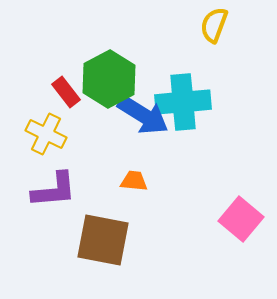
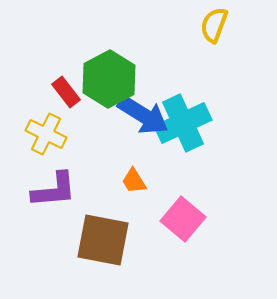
cyan cross: moved 21 px down; rotated 20 degrees counterclockwise
orange trapezoid: rotated 128 degrees counterclockwise
pink square: moved 58 px left
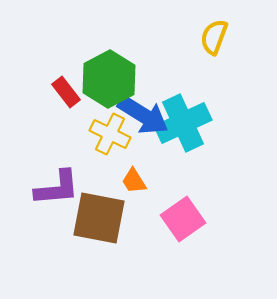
yellow semicircle: moved 12 px down
yellow cross: moved 64 px right
purple L-shape: moved 3 px right, 2 px up
pink square: rotated 15 degrees clockwise
brown square: moved 4 px left, 22 px up
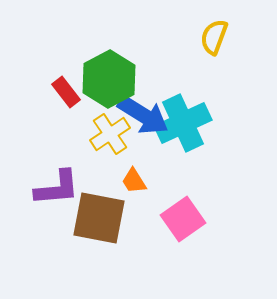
yellow cross: rotated 30 degrees clockwise
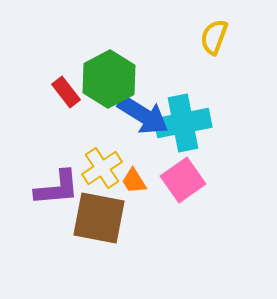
cyan cross: rotated 14 degrees clockwise
yellow cross: moved 8 px left, 34 px down
pink square: moved 39 px up
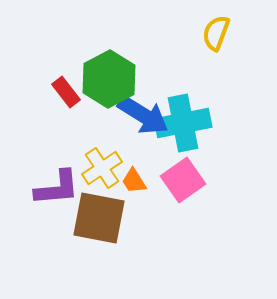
yellow semicircle: moved 2 px right, 4 px up
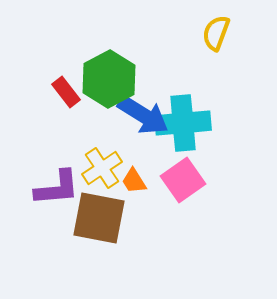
cyan cross: rotated 6 degrees clockwise
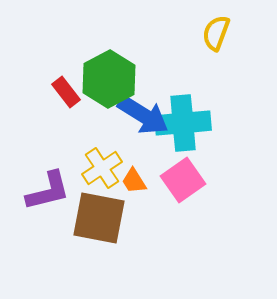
purple L-shape: moved 9 px left, 3 px down; rotated 9 degrees counterclockwise
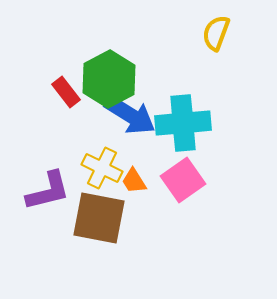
blue arrow: moved 13 px left
yellow cross: rotated 30 degrees counterclockwise
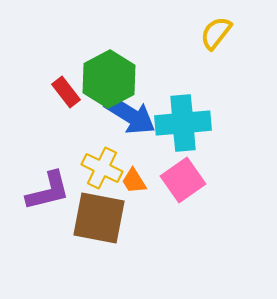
yellow semicircle: rotated 18 degrees clockwise
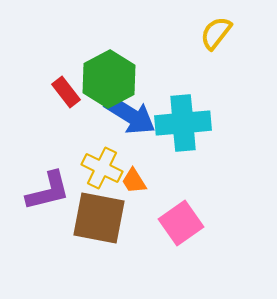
pink square: moved 2 px left, 43 px down
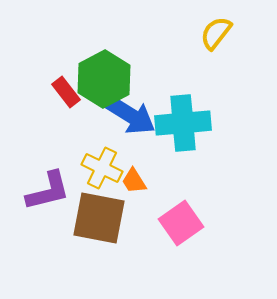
green hexagon: moved 5 px left
